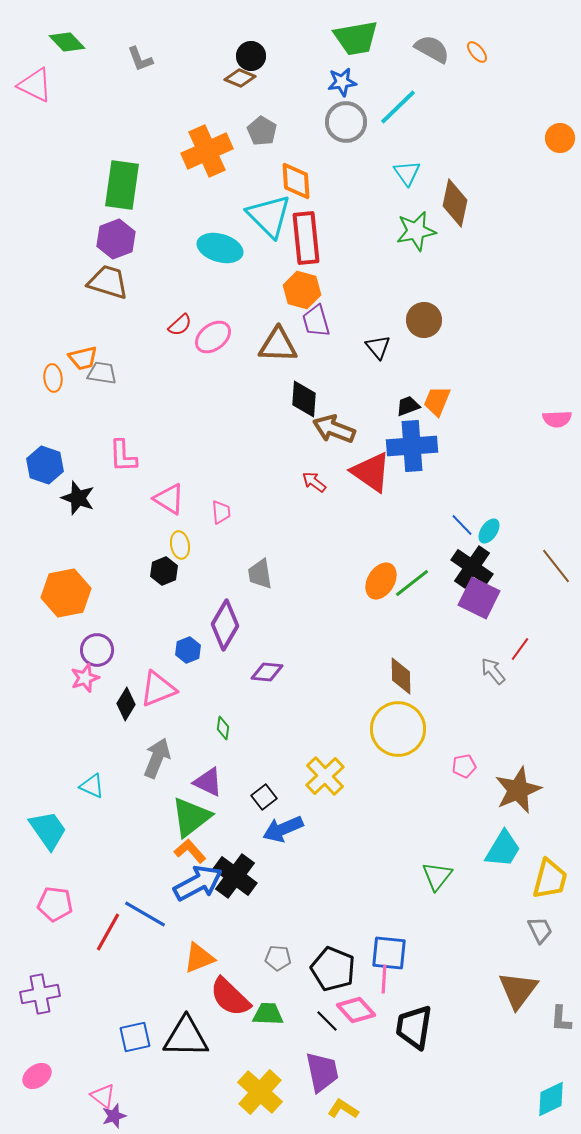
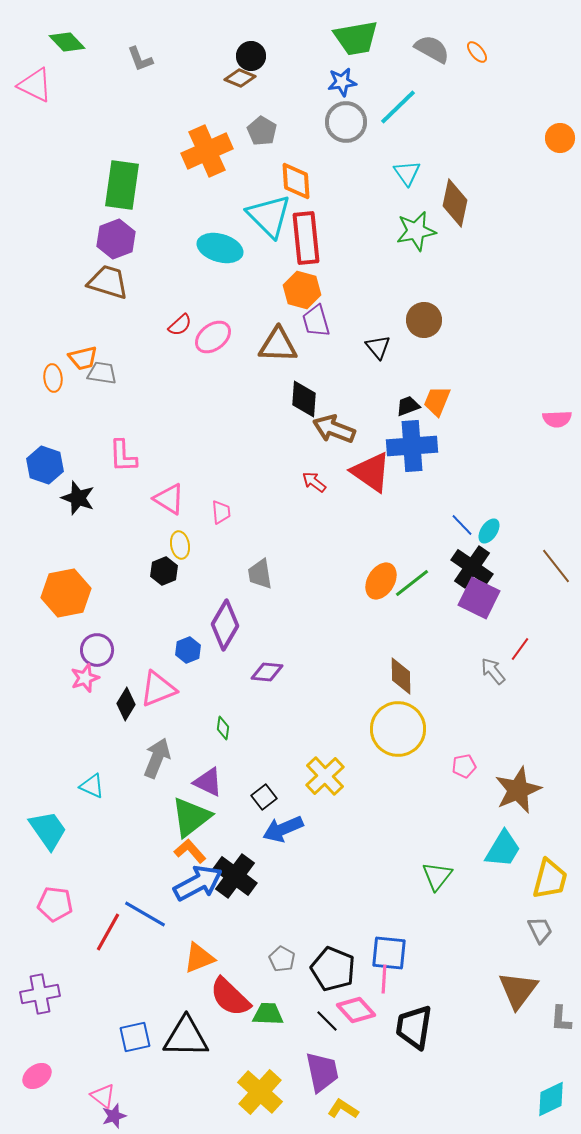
gray pentagon at (278, 958): moved 4 px right, 1 px down; rotated 25 degrees clockwise
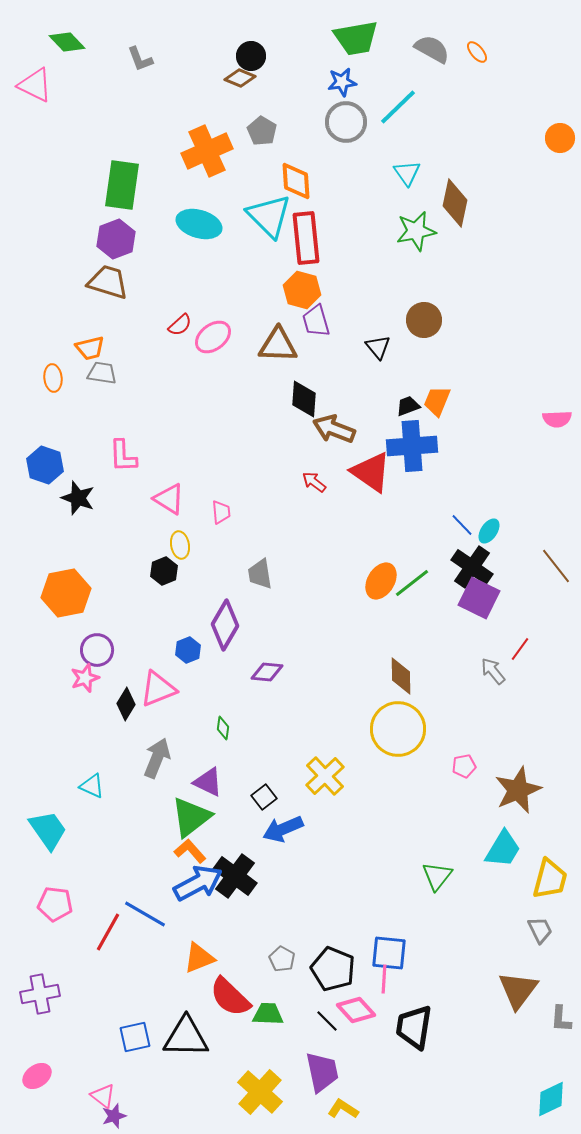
cyan ellipse at (220, 248): moved 21 px left, 24 px up
orange trapezoid at (83, 358): moved 7 px right, 10 px up
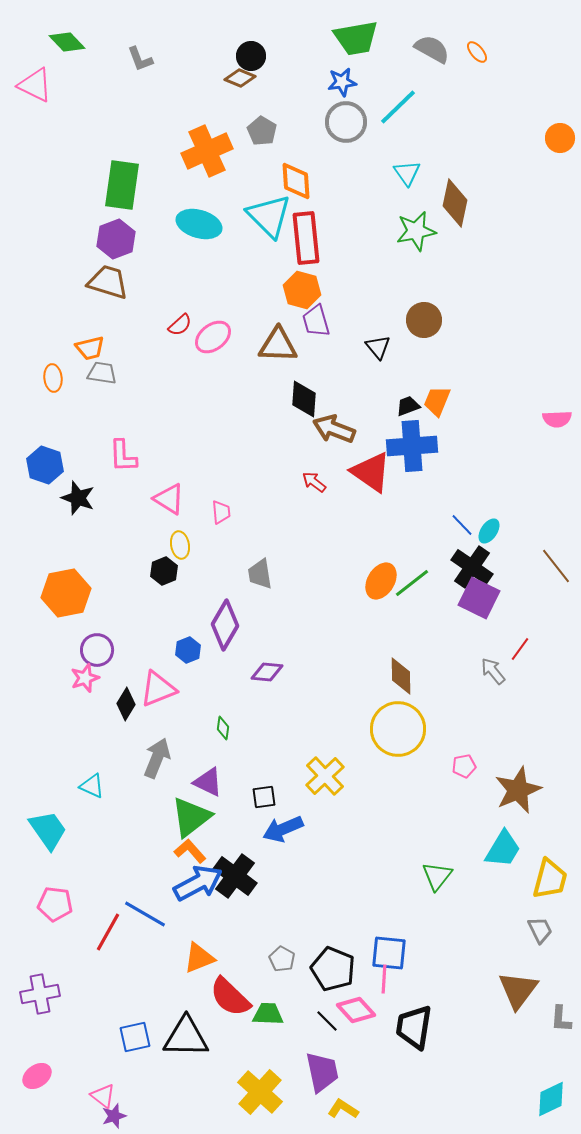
black square at (264, 797): rotated 30 degrees clockwise
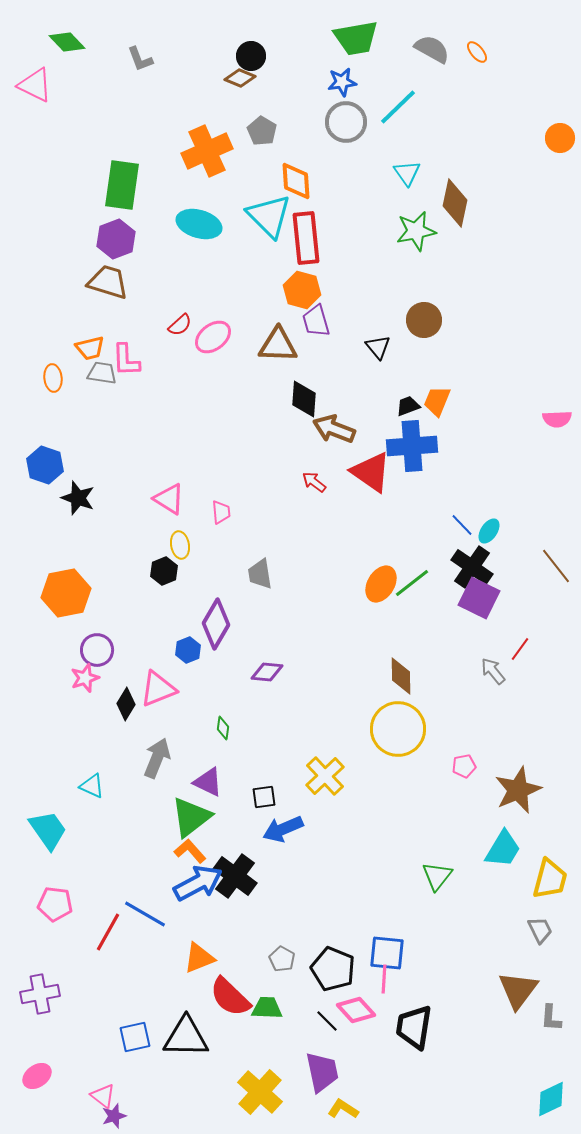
pink L-shape at (123, 456): moved 3 px right, 96 px up
orange ellipse at (381, 581): moved 3 px down
purple diamond at (225, 625): moved 9 px left, 1 px up
blue square at (389, 953): moved 2 px left
green trapezoid at (268, 1014): moved 1 px left, 6 px up
gray L-shape at (561, 1019): moved 10 px left, 1 px up
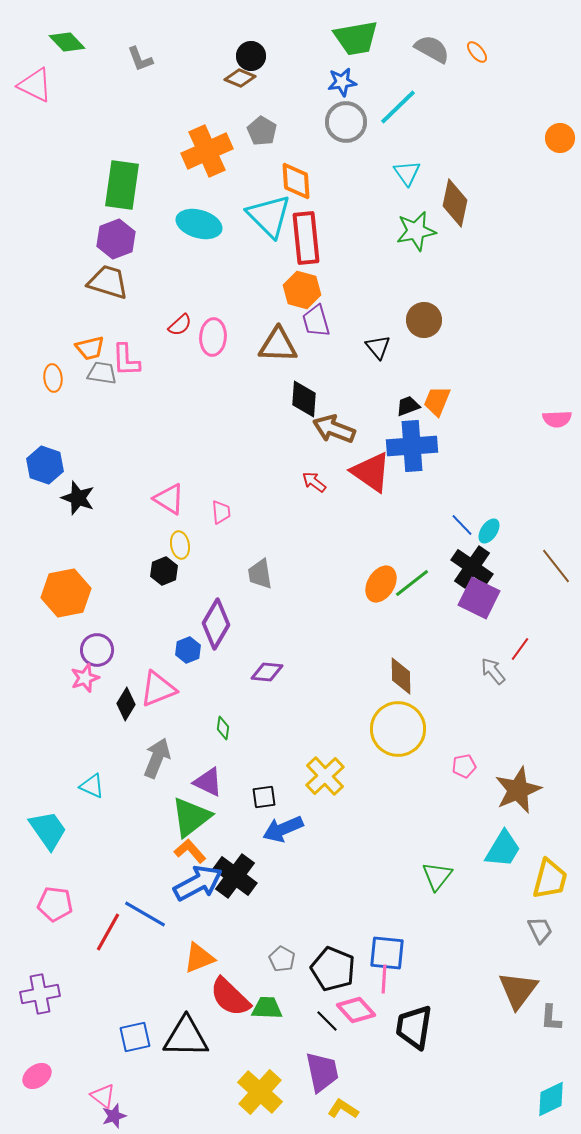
pink ellipse at (213, 337): rotated 48 degrees counterclockwise
